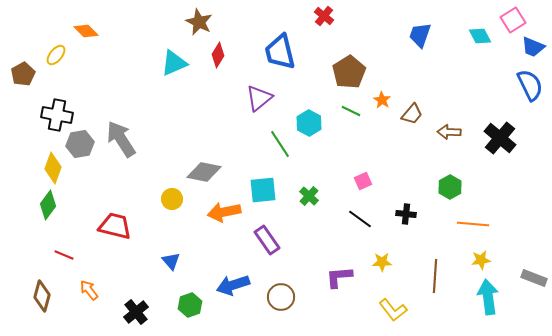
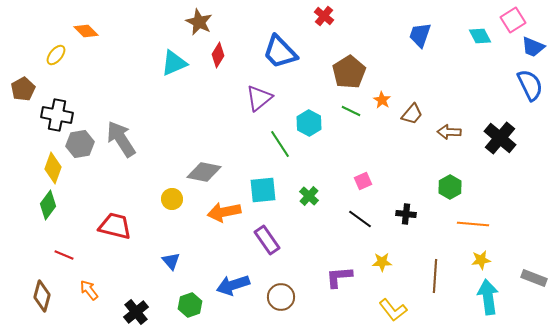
blue trapezoid at (280, 52): rotated 30 degrees counterclockwise
brown pentagon at (23, 74): moved 15 px down
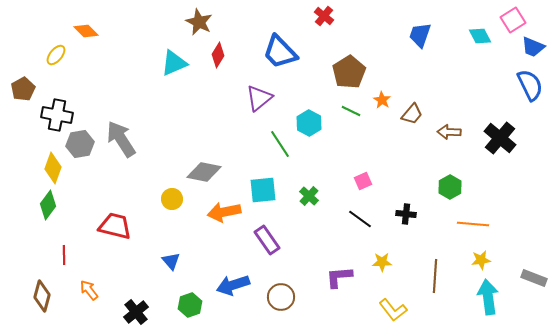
red line at (64, 255): rotated 66 degrees clockwise
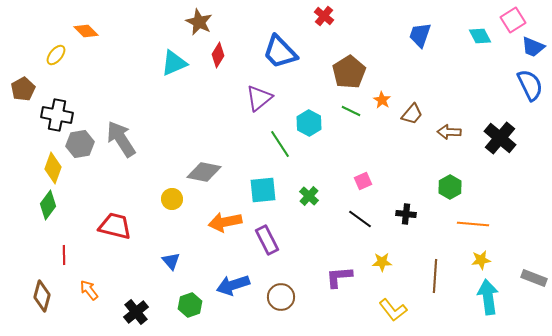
orange arrow at (224, 212): moved 1 px right, 10 px down
purple rectangle at (267, 240): rotated 8 degrees clockwise
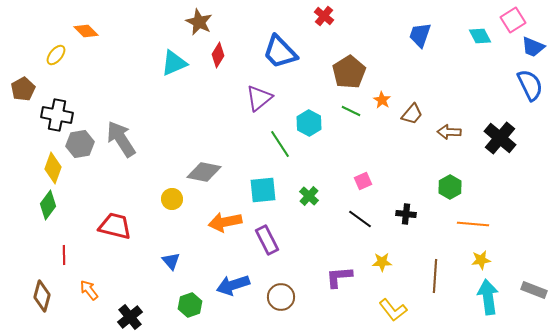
gray rectangle at (534, 278): moved 12 px down
black cross at (136, 312): moved 6 px left, 5 px down
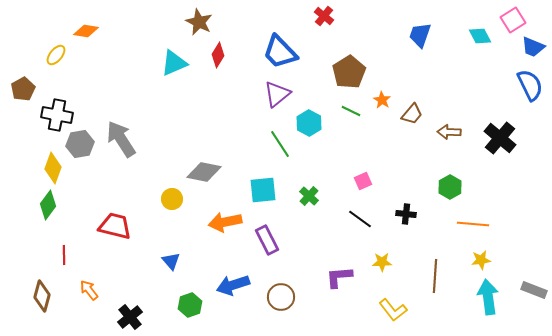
orange diamond at (86, 31): rotated 35 degrees counterclockwise
purple triangle at (259, 98): moved 18 px right, 4 px up
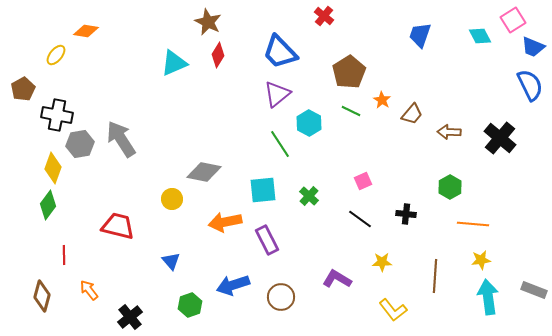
brown star at (199, 22): moved 9 px right
red trapezoid at (115, 226): moved 3 px right
purple L-shape at (339, 277): moved 2 px left, 2 px down; rotated 36 degrees clockwise
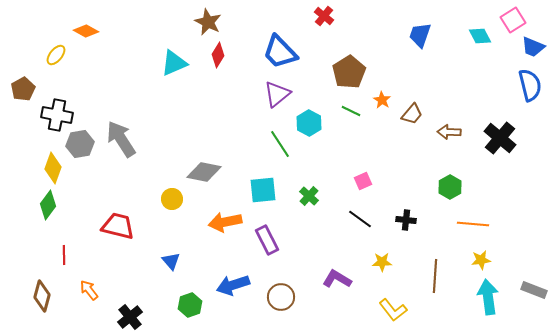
orange diamond at (86, 31): rotated 20 degrees clockwise
blue semicircle at (530, 85): rotated 12 degrees clockwise
black cross at (406, 214): moved 6 px down
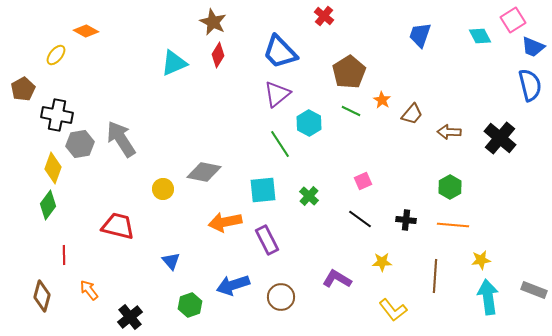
brown star at (208, 22): moved 5 px right
yellow circle at (172, 199): moved 9 px left, 10 px up
orange line at (473, 224): moved 20 px left, 1 px down
